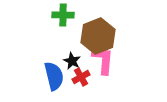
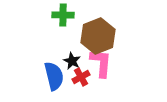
pink L-shape: moved 2 px left, 3 px down
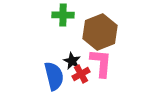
brown hexagon: moved 2 px right, 4 px up
red cross: moved 3 px up
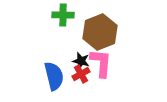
black star: moved 9 px right; rotated 12 degrees counterclockwise
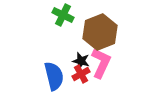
green cross: rotated 25 degrees clockwise
pink L-shape: rotated 20 degrees clockwise
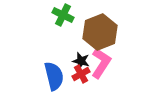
pink L-shape: rotated 8 degrees clockwise
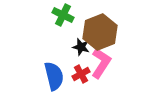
black star: moved 14 px up
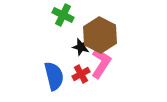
brown hexagon: moved 3 px down; rotated 12 degrees counterclockwise
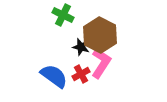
blue semicircle: rotated 40 degrees counterclockwise
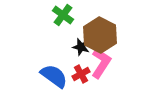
green cross: rotated 10 degrees clockwise
